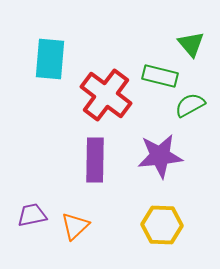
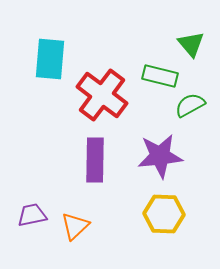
red cross: moved 4 px left
yellow hexagon: moved 2 px right, 11 px up
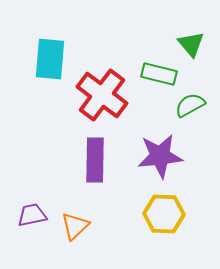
green rectangle: moved 1 px left, 2 px up
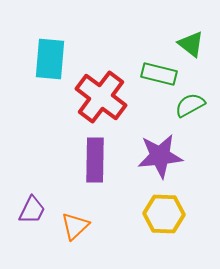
green triangle: rotated 12 degrees counterclockwise
red cross: moved 1 px left, 2 px down
purple trapezoid: moved 5 px up; rotated 128 degrees clockwise
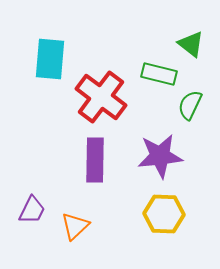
green semicircle: rotated 36 degrees counterclockwise
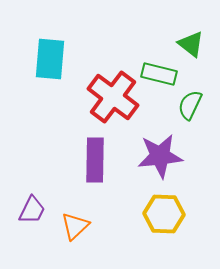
red cross: moved 12 px right
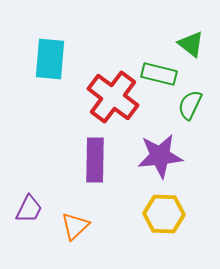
purple trapezoid: moved 3 px left, 1 px up
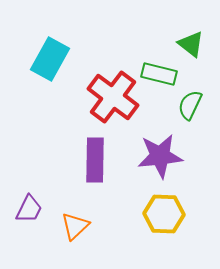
cyan rectangle: rotated 24 degrees clockwise
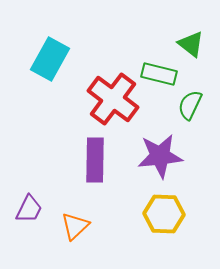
red cross: moved 2 px down
